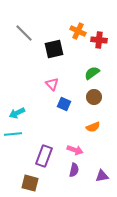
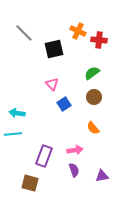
blue square: rotated 32 degrees clockwise
cyan arrow: rotated 35 degrees clockwise
orange semicircle: moved 1 px down; rotated 72 degrees clockwise
pink arrow: rotated 28 degrees counterclockwise
purple semicircle: rotated 32 degrees counterclockwise
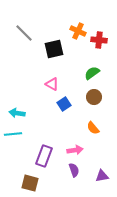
pink triangle: rotated 16 degrees counterclockwise
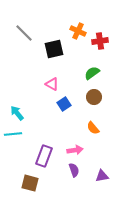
red cross: moved 1 px right, 1 px down; rotated 14 degrees counterclockwise
cyan arrow: rotated 42 degrees clockwise
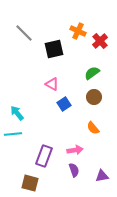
red cross: rotated 35 degrees counterclockwise
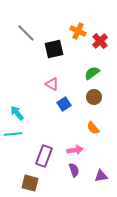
gray line: moved 2 px right
purple triangle: moved 1 px left
